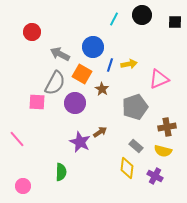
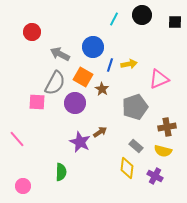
orange square: moved 1 px right, 3 px down
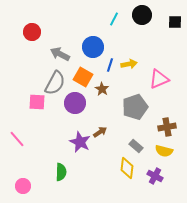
yellow semicircle: moved 1 px right
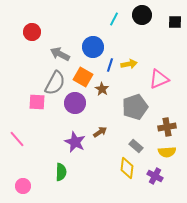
purple star: moved 5 px left
yellow semicircle: moved 3 px right, 1 px down; rotated 18 degrees counterclockwise
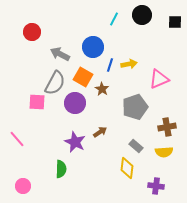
yellow semicircle: moved 3 px left
green semicircle: moved 3 px up
purple cross: moved 1 px right, 10 px down; rotated 21 degrees counterclockwise
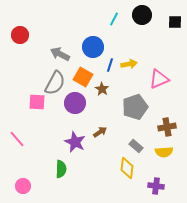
red circle: moved 12 px left, 3 px down
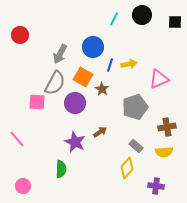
gray arrow: rotated 90 degrees counterclockwise
yellow diamond: rotated 35 degrees clockwise
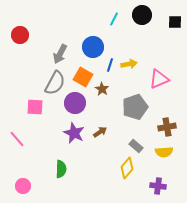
pink square: moved 2 px left, 5 px down
purple star: moved 1 px left, 9 px up
purple cross: moved 2 px right
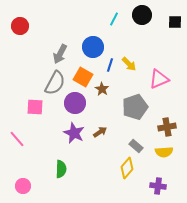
red circle: moved 9 px up
yellow arrow: rotated 56 degrees clockwise
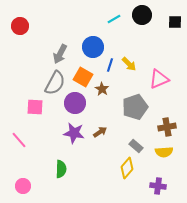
cyan line: rotated 32 degrees clockwise
purple star: rotated 15 degrees counterclockwise
pink line: moved 2 px right, 1 px down
